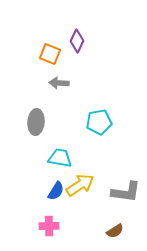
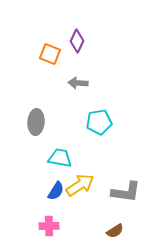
gray arrow: moved 19 px right
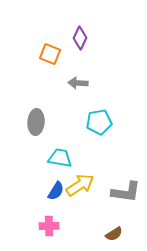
purple diamond: moved 3 px right, 3 px up
brown semicircle: moved 1 px left, 3 px down
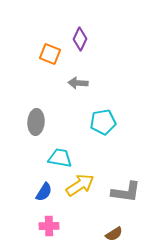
purple diamond: moved 1 px down
cyan pentagon: moved 4 px right
blue semicircle: moved 12 px left, 1 px down
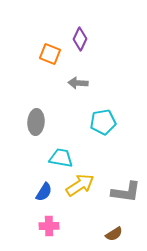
cyan trapezoid: moved 1 px right
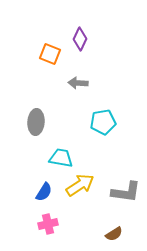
pink cross: moved 1 px left, 2 px up; rotated 12 degrees counterclockwise
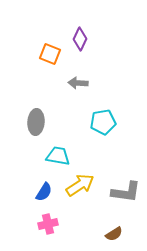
cyan trapezoid: moved 3 px left, 2 px up
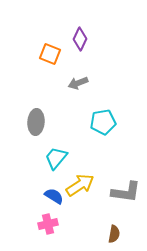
gray arrow: rotated 24 degrees counterclockwise
cyan trapezoid: moved 2 px left, 2 px down; rotated 60 degrees counterclockwise
blue semicircle: moved 10 px right, 4 px down; rotated 90 degrees counterclockwise
brown semicircle: rotated 48 degrees counterclockwise
